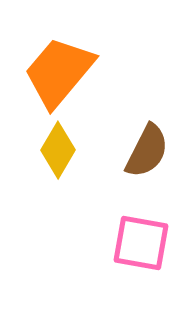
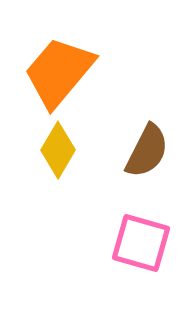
pink square: rotated 6 degrees clockwise
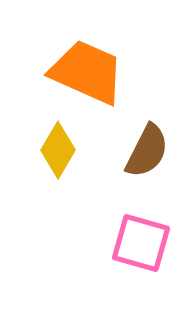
orange trapezoid: moved 28 px right; rotated 74 degrees clockwise
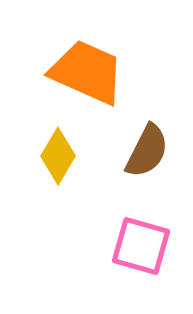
yellow diamond: moved 6 px down
pink square: moved 3 px down
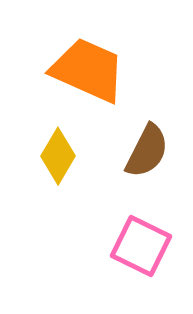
orange trapezoid: moved 1 px right, 2 px up
pink square: rotated 10 degrees clockwise
